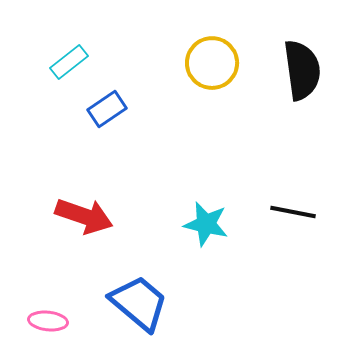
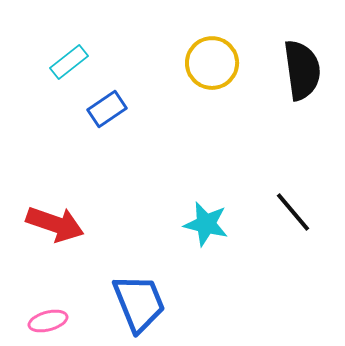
black line: rotated 39 degrees clockwise
red arrow: moved 29 px left, 8 px down
blue trapezoid: rotated 28 degrees clockwise
pink ellipse: rotated 21 degrees counterclockwise
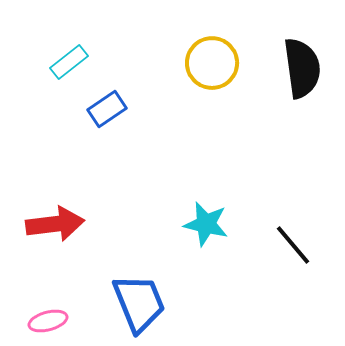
black semicircle: moved 2 px up
black line: moved 33 px down
red arrow: rotated 26 degrees counterclockwise
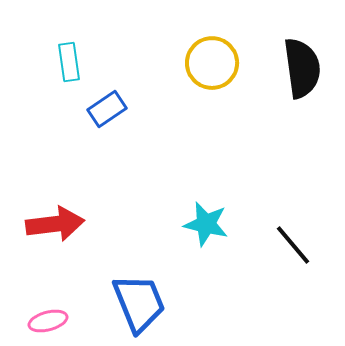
cyan rectangle: rotated 60 degrees counterclockwise
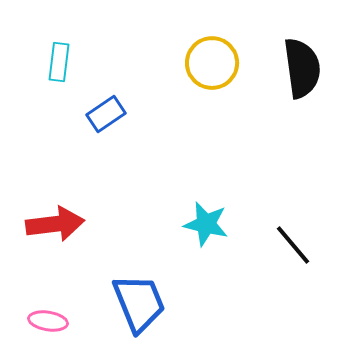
cyan rectangle: moved 10 px left; rotated 15 degrees clockwise
blue rectangle: moved 1 px left, 5 px down
pink ellipse: rotated 24 degrees clockwise
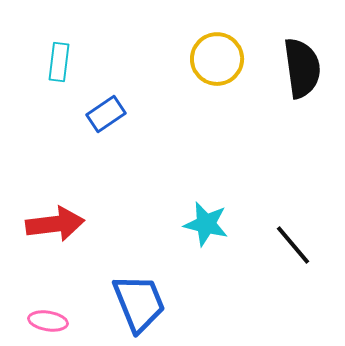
yellow circle: moved 5 px right, 4 px up
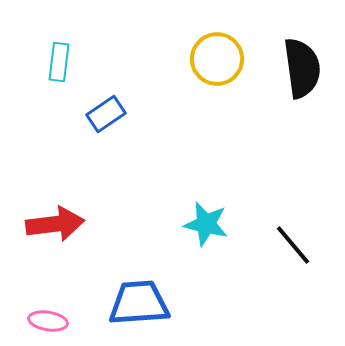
blue trapezoid: rotated 72 degrees counterclockwise
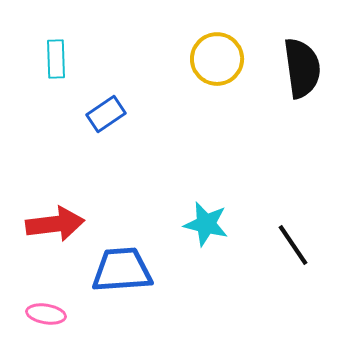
cyan rectangle: moved 3 px left, 3 px up; rotated 9 degrees counterclockwise
black line: rotated 6 degrees clockwise
blue trapezoid: moved 17 px left, 33 px up
pink ellipse: moved 2 px left, 7 px up
